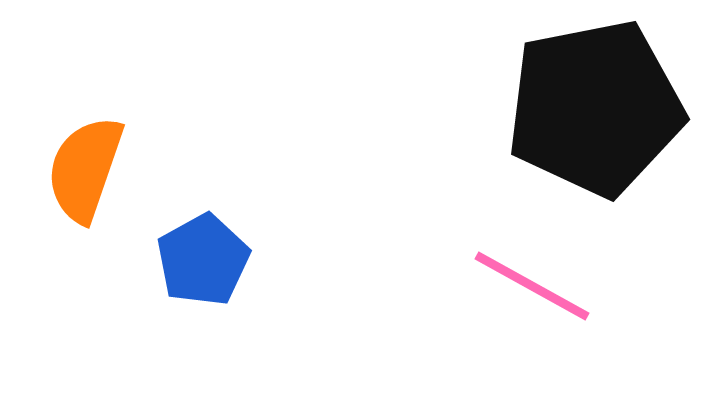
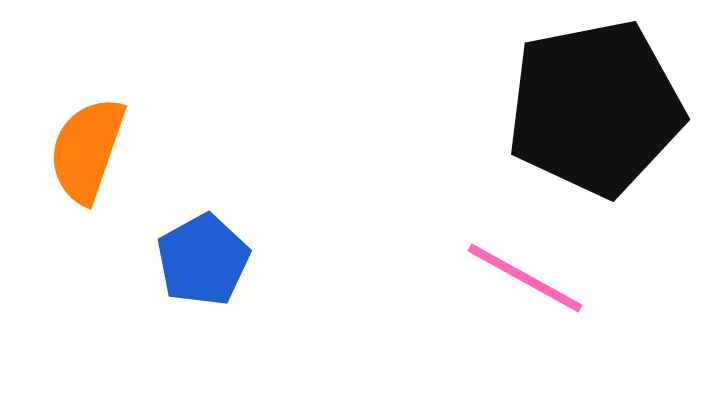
orange semicircle: moved 2 px right, 19 px up
pink line: moved 7 px left, 8 px up
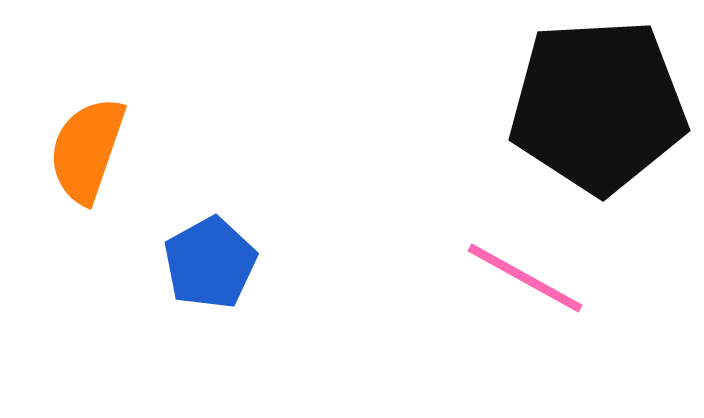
black pentagon: moved 3 px right, 2 px up; rotated 8 degrees clockwise
blue pentagon: moved 7 px right, 3 px down
